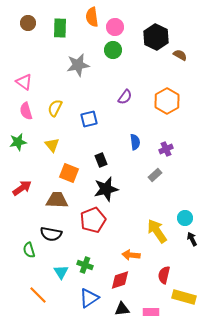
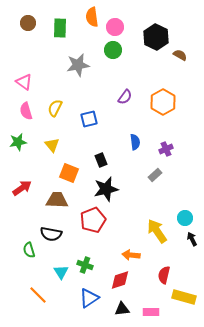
orange hexagon: moved 4 px left, 1 px down
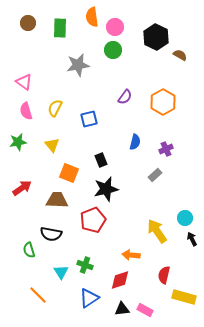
blue semicircle: rotated 21 degrees clockwise
pink rectangle: moved 6 px left, 2 px up; rotated 28 degrees clockwise
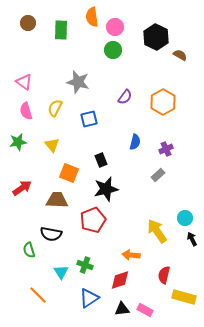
green rectangle: moved 1 px right, 2 px down
gray star: moved 17 px down; rotated 25 degrees clockwise
gray rectangle: moved 3 px right
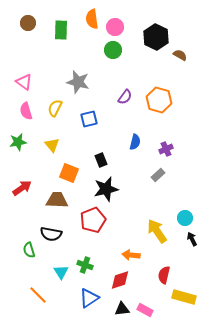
orange semicircle: moved 2 px down
orange hexagon: moved 4 px left, 2 px up; rotated 15 degrees counterclockwise
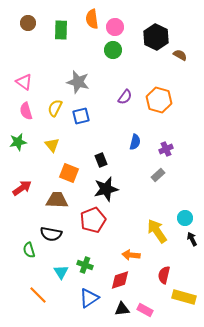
blue square: moved 8 px left, 3 px up
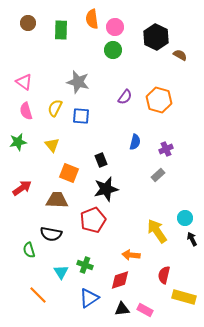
blue square: rotated 18 degrees clockwise
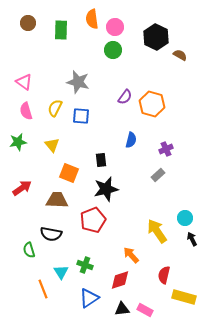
orange hexagon: moved 7 px left, 4 px down
blue semicircle: moved 4 px left, 2 px up
black rectangle: rotated 16 degrees clockwise
orange arrow: rotated 42 degrees clockwise
orange line: moved 5 px right, 6 px up; rotated 24 degrees clockwise
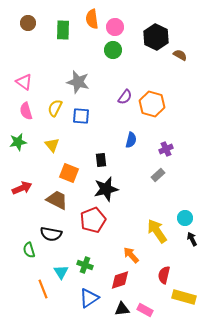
green rectangle: moved 2 px right
red arrow: rotated 12 degrees clockwise
brown trapezoid: rotated 25 degrees clockwise
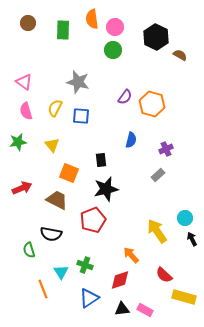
red semicircle: rotated 60 degrees counterclockwise
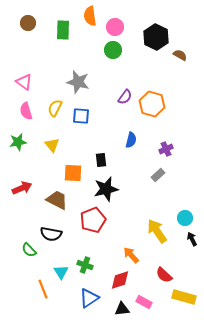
orange semicircle: moved 2 px left, 3 px up
orange square: moved 4 px right; rotated 18 degrees counterclockwise
green semicircle: rotated 28 degrees counterclockwise
pink rectangle: moved 1 px left, 8 px up
